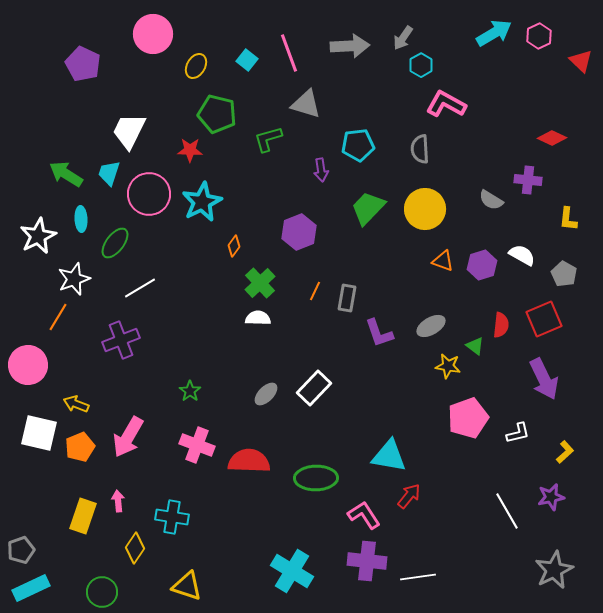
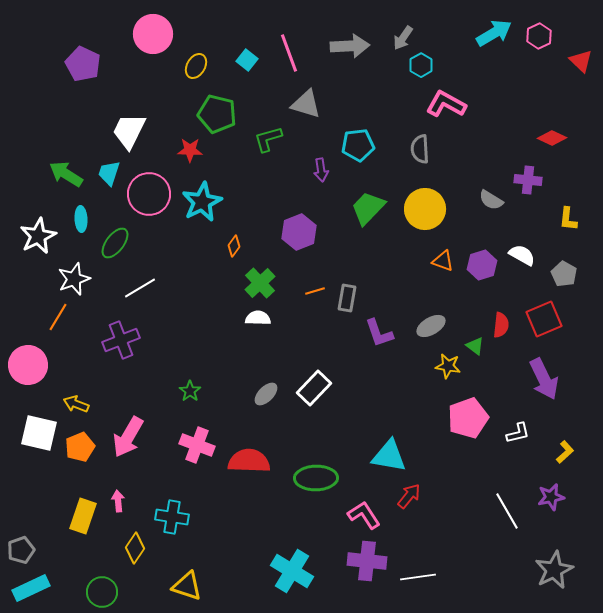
orange line at (315, 291): rotated 48 degrees clockwise
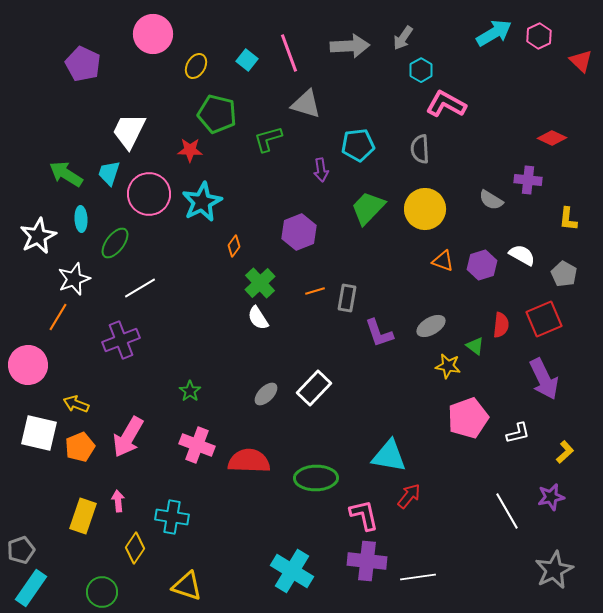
cyan hexagon at (421, 65): moved 5 px down
white semicircle at (258, 318): rotated 125 degrees counterclockwise
pink L-shape at (364, 515): rotated 20 degrees clockwise
cyan rectangle at (31, 588): rotated 30 degrees counterclockwise
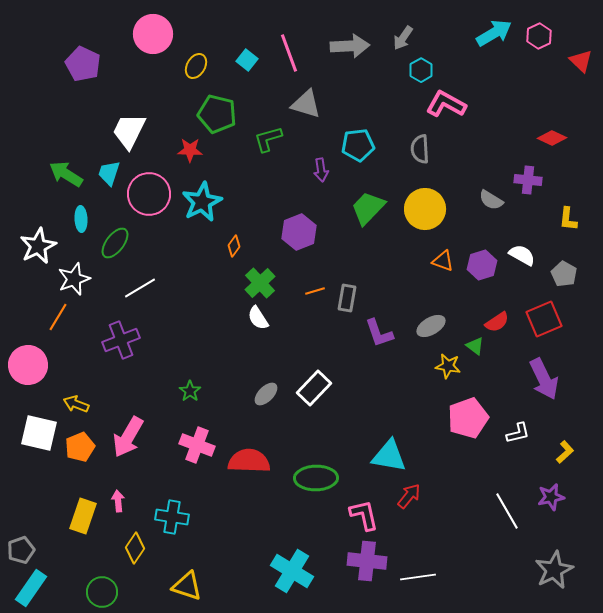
white star at (38, 236): moved 10 px down
red semicircle at (501, 325): moved 4 px left, 3 px up; rotated 50 degrees clockwise
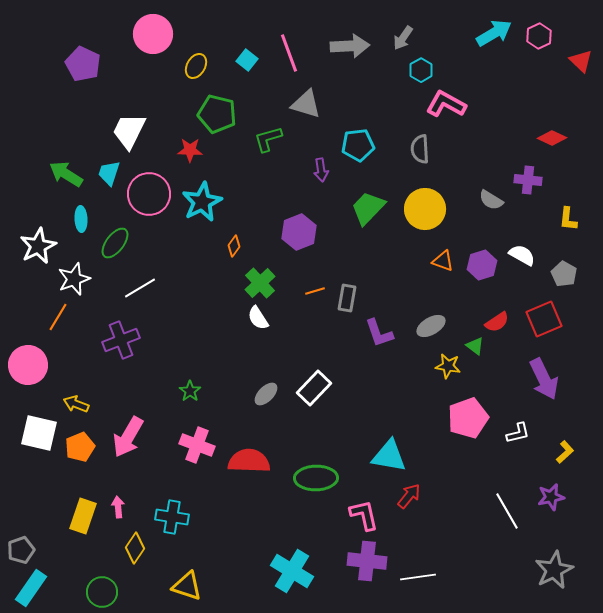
pink arrow at (118, 501): moved 6 px down
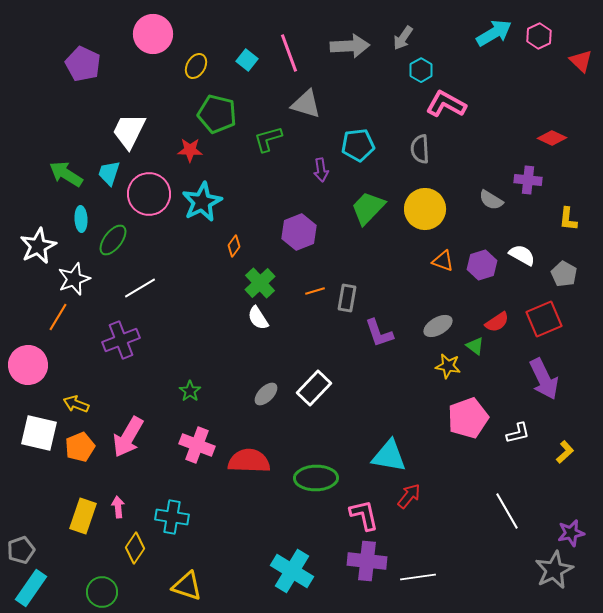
green ellipse at (115, 243): moved 2 px left, 3 px up
gray ellipse at (431, 326): moved 7 px right
purple star at (551, 497): moved 20 px right, 36 px down
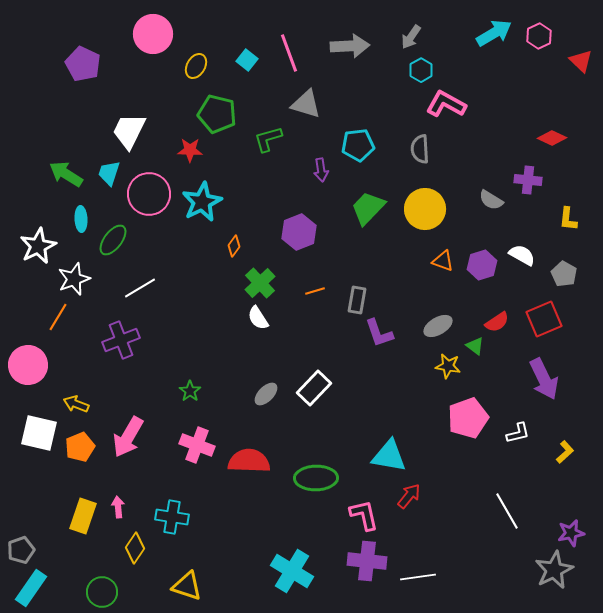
gray arrow at (403, 38): moved 8 px right, 1 px up
gray rectangle at (347, 298): moved 10 px right, 2 px down
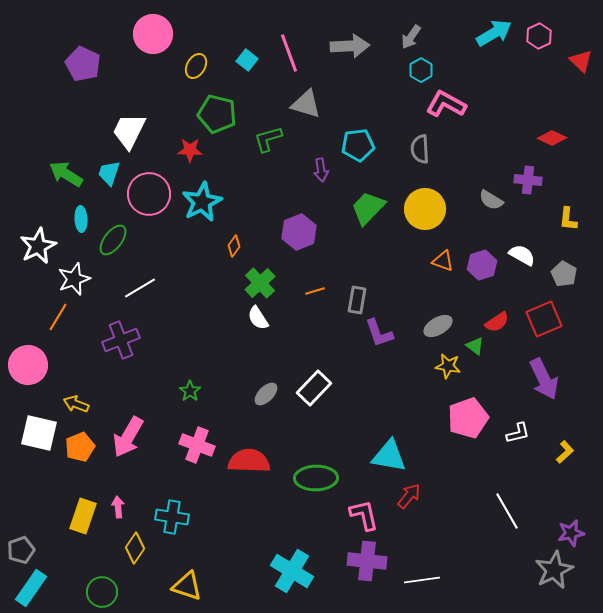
white line at (418, 577): moved 4 px right, 3 px down
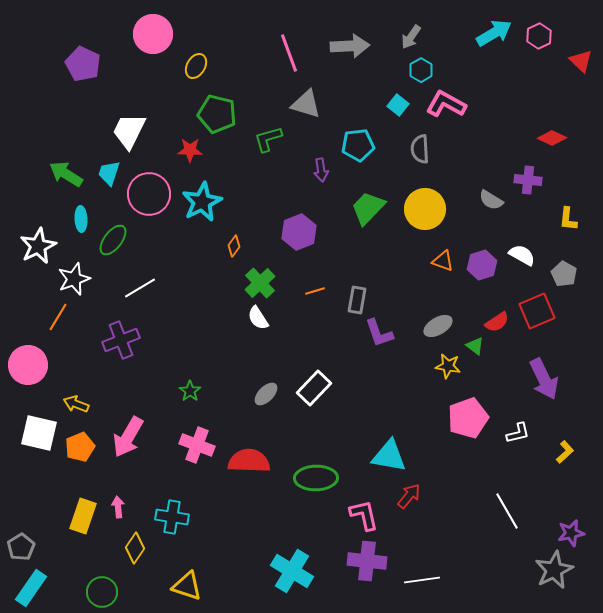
cyan square at (247, 60): moved 151 px right, 45 px down
red square at (544, 319): moved 7 px left, 8 px up
gray pentagon at (21, 550): moved 3 px up; rotated 12 degrees counterclockwise
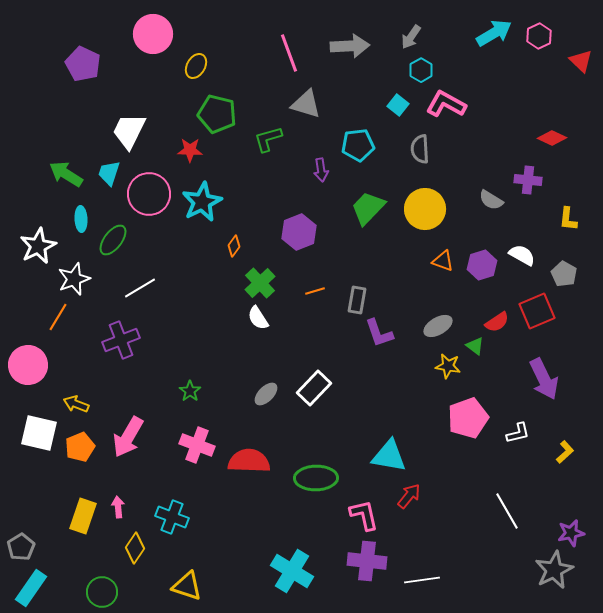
cyan cross at (172, 517): rotated 12 degrees clockwise
